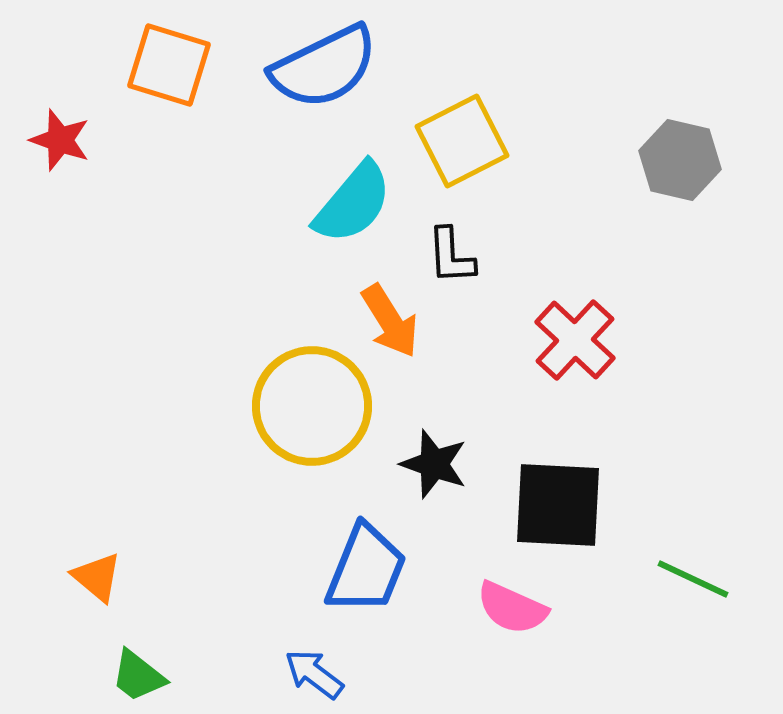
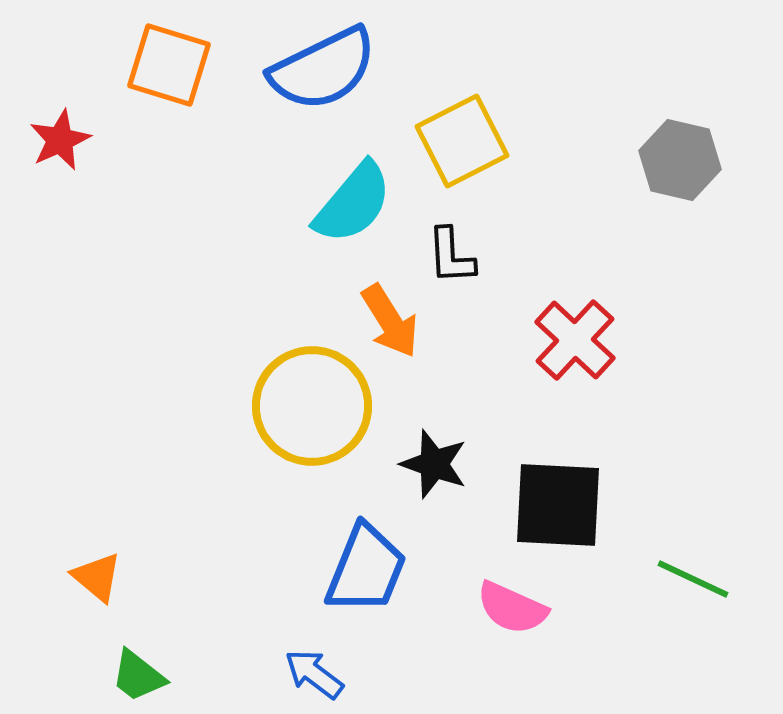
blue semicircle: moved 1 px left, 2 px down
red star: rotated 28 degrees clockwise
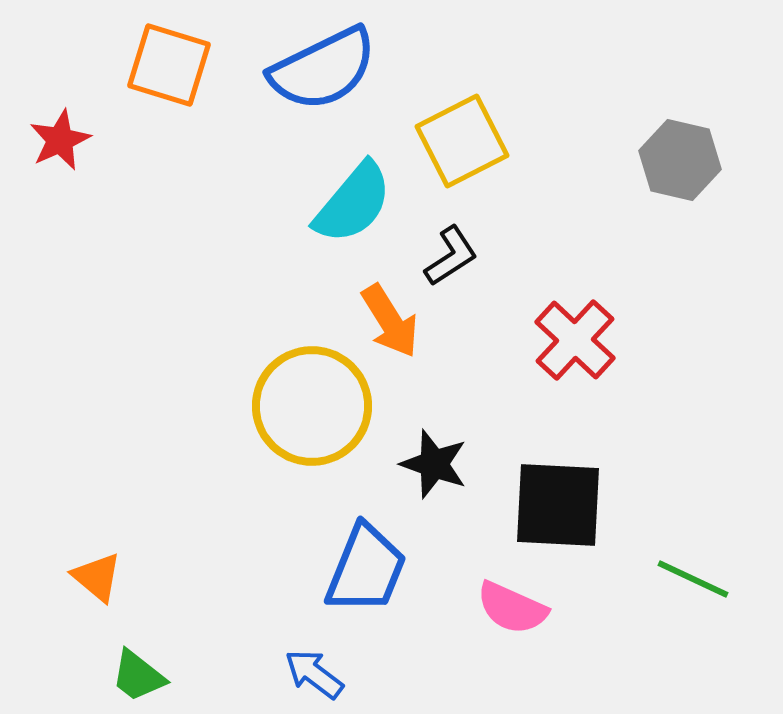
black L-shape: rotated 120 degrees counterclockwise
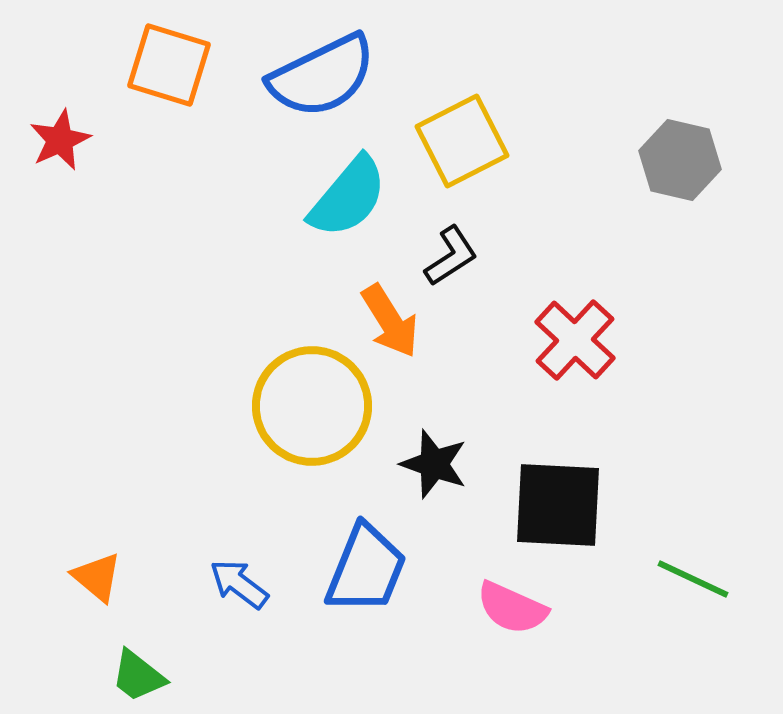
blue semicircle: moved 1 px left, 7 px down
cyan semicircle: moved 5 px left, 6 px up
blue arrow: moved 75 px left, 90 px up
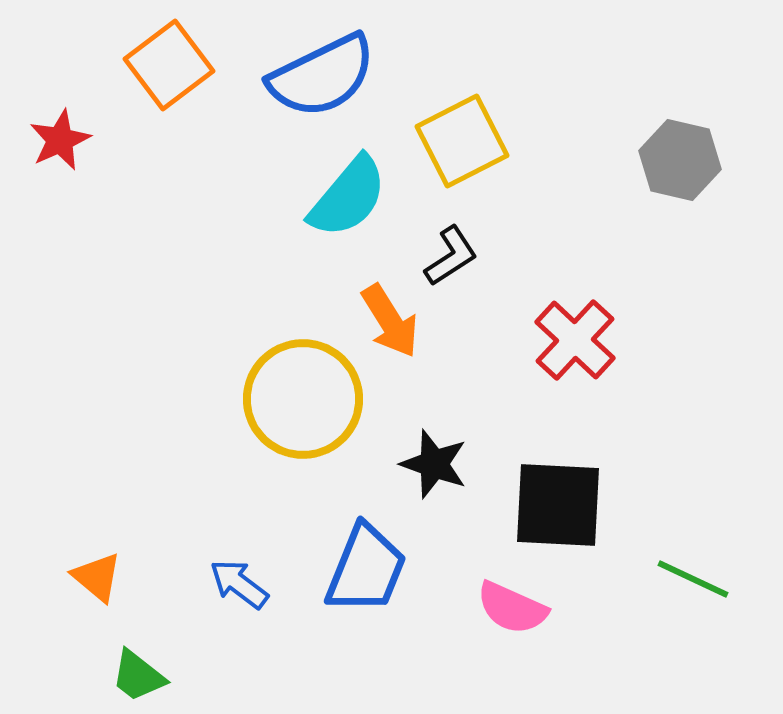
orange square: rotated 36 degrees clockwise
yellow circle: moved 9 px left, 7 px up
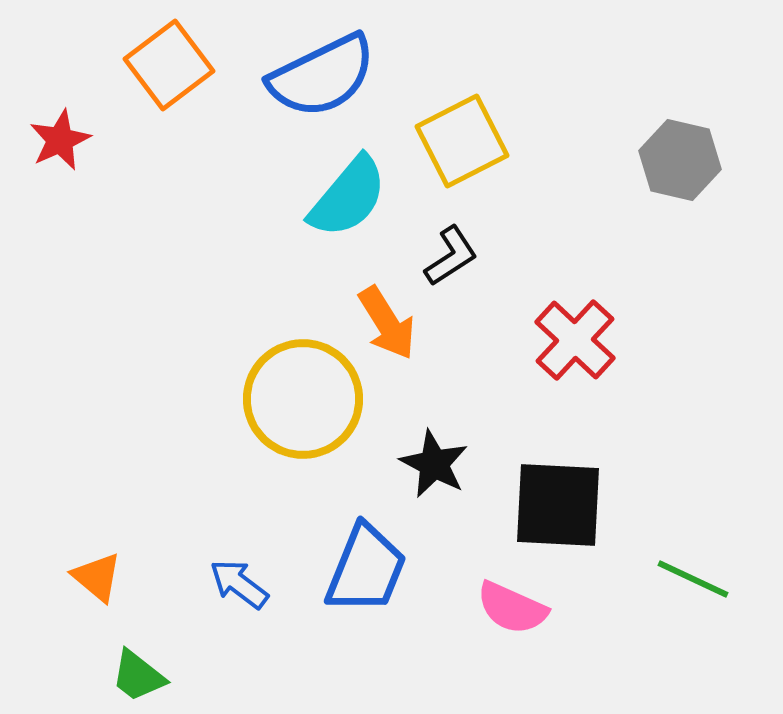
orange arrow: moved 3 px left, 2 px down
black star: rotated 8 degrees clockwise
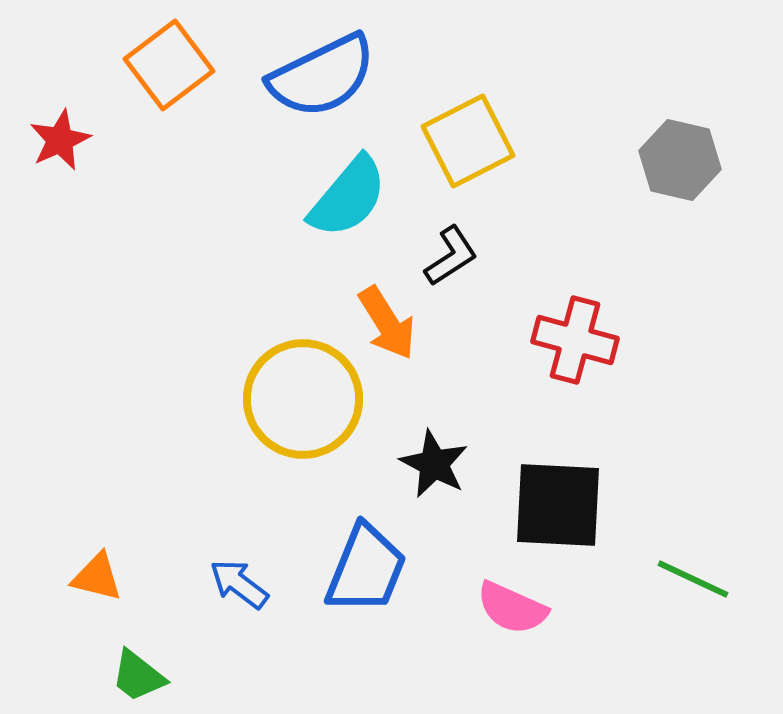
yellow square: moved 6 px right
red cross: rotated 28 degrees counterclockwise
orange triangle: rotated 26 degrees counterclockwise
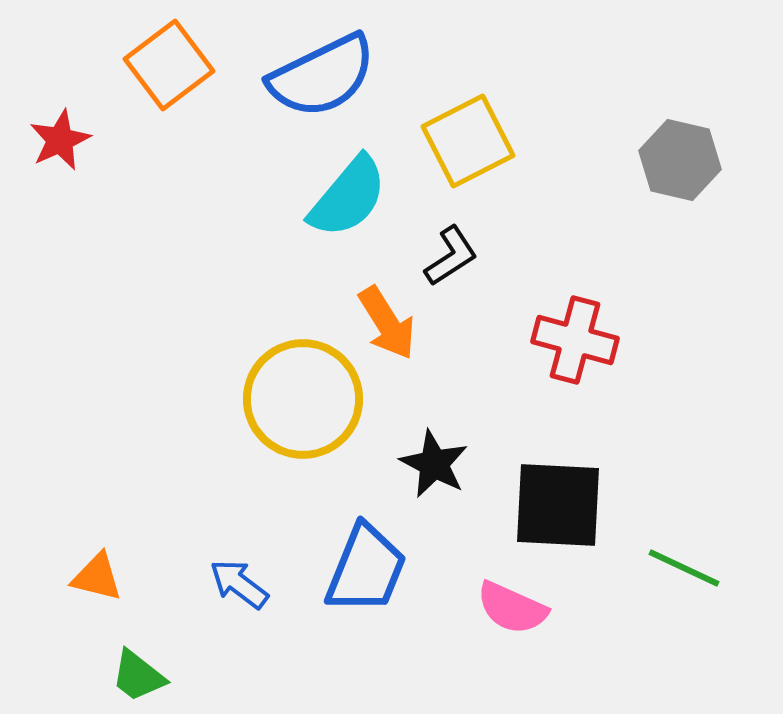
green line: moved 9 px left, 11 px up
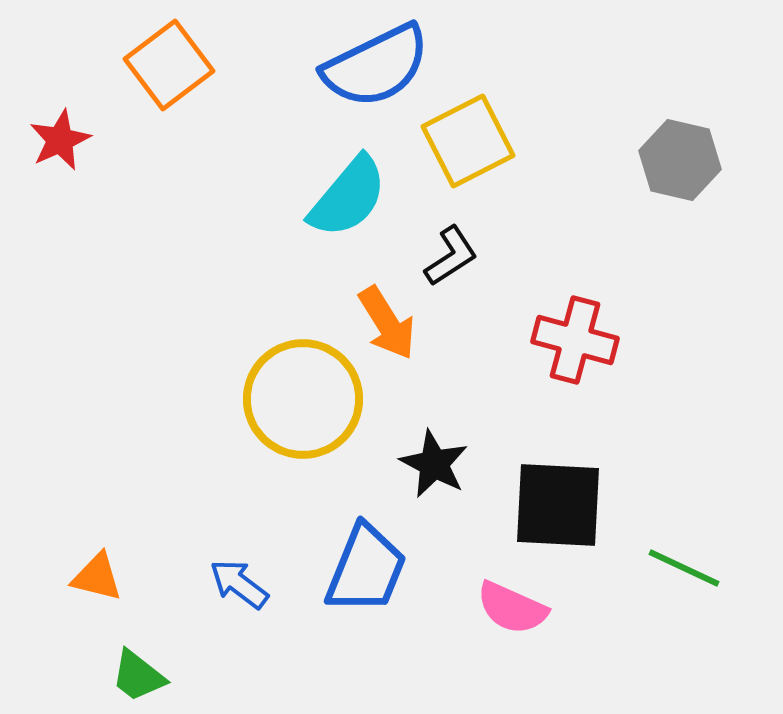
blue semicircle: moved 54 px right, 10 px up
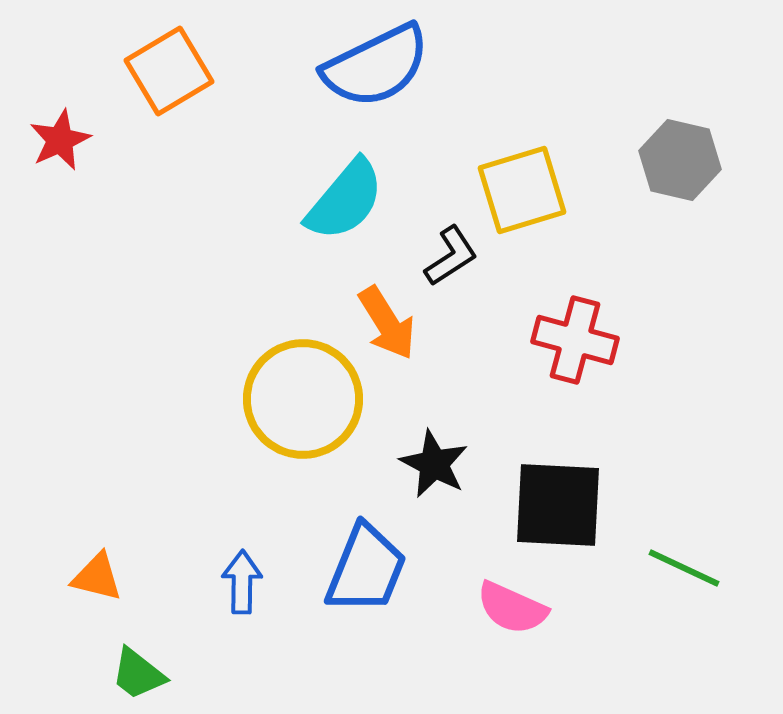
orange square: moved 6 px down; rotated 6 degrees clockwise
yellow square: moved 54 px right, 49 px down; rotated 10 degrees clockwise
cyan semicircle: moved 3 px left, 3 px down
blue arrow: moved 3 px right, 2 px up; rotated 54 degrees clockwise
green trapezoid: moved 2 px up
